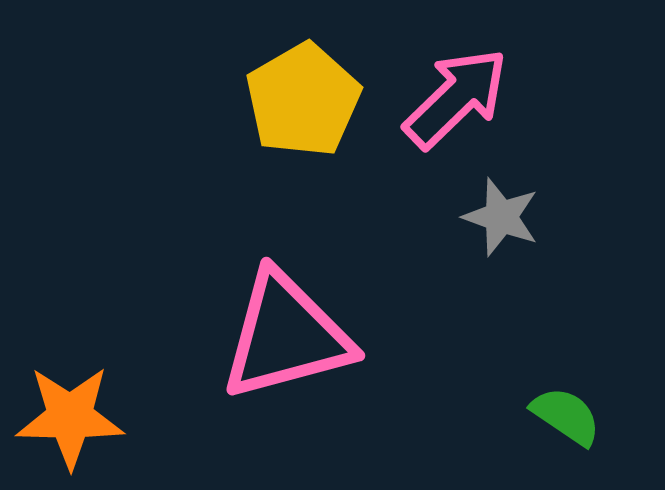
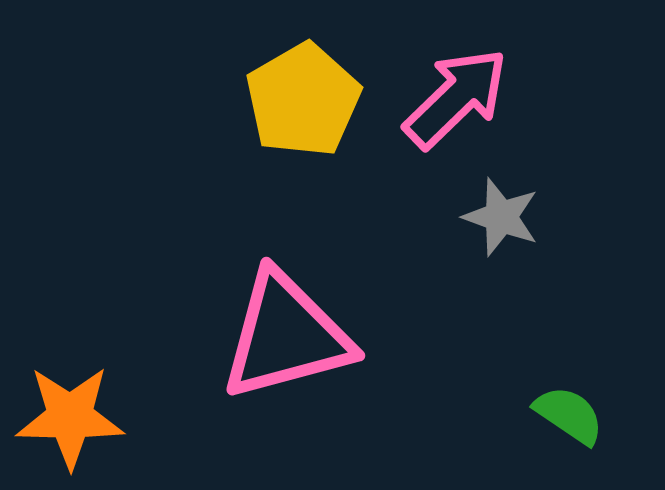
green semicircle: moved 3 px right, 1 px up
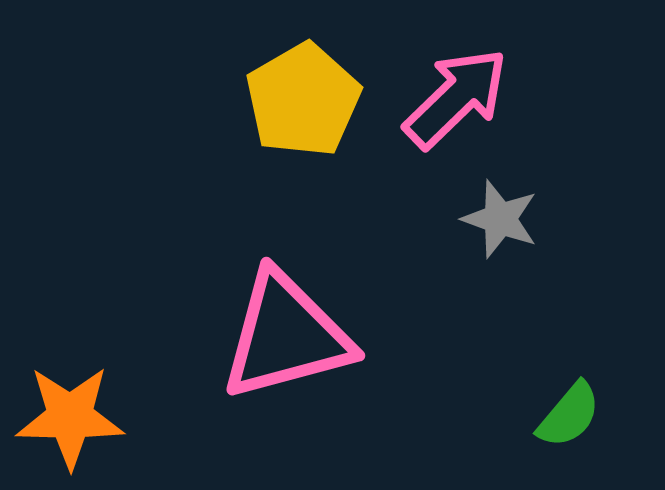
gray star: moved 1 px left, 2 px down
green semicircle: rotated 96 degrees clockwise
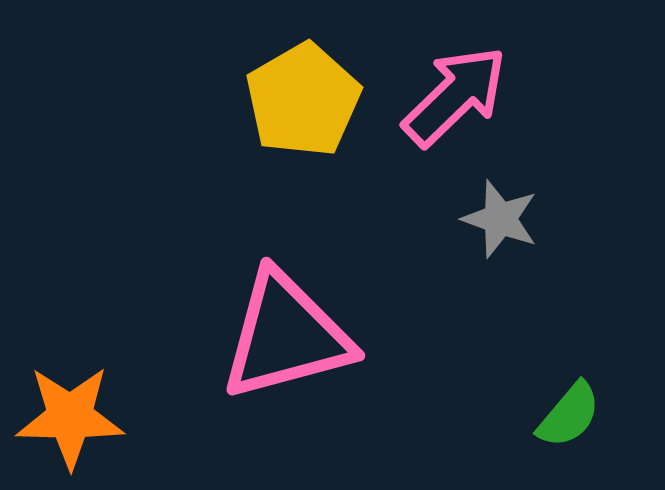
pink arrow: moved 1 px left, 2 px up
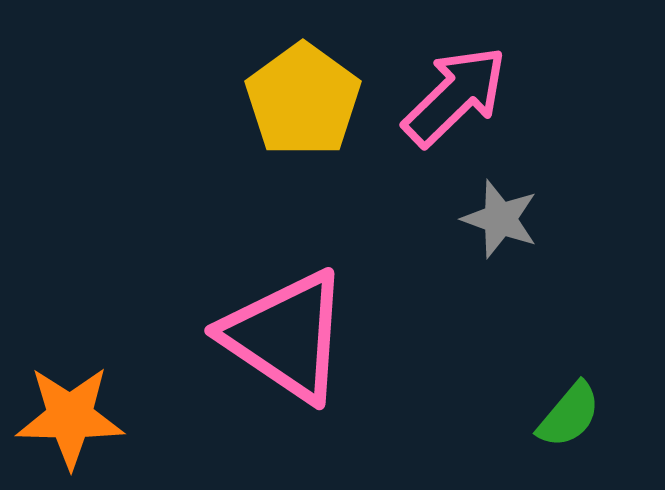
yellow pentagon: rotated 6 degrees counterclockwise
pink triangle: rotated 49 degrees clockwise
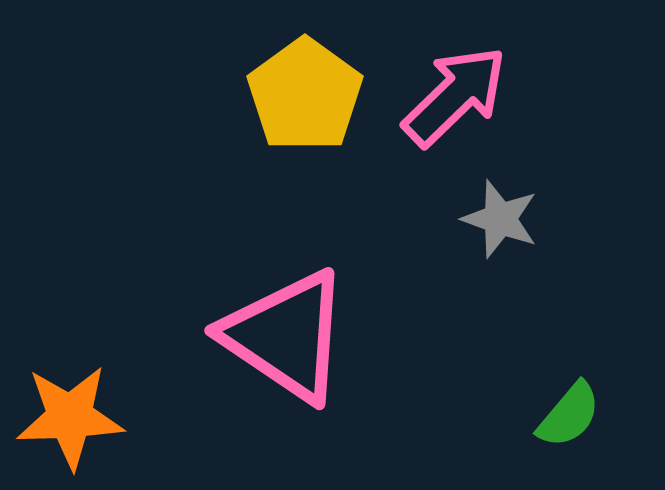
yellow pentagon: moved 2 px right, 5 px up
orange star: rotated 3 degrees counterclockwise
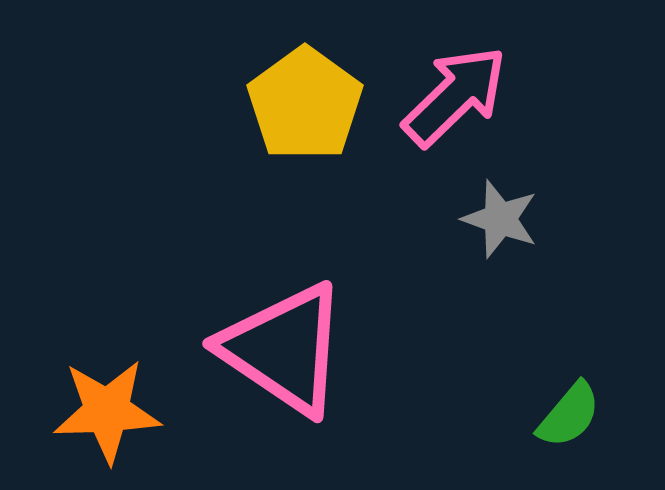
yellow pentagon: moved 9 px down
pink triangle: moved 2 px left, 13 px down
orange star: moved 37 px right, 6 px up
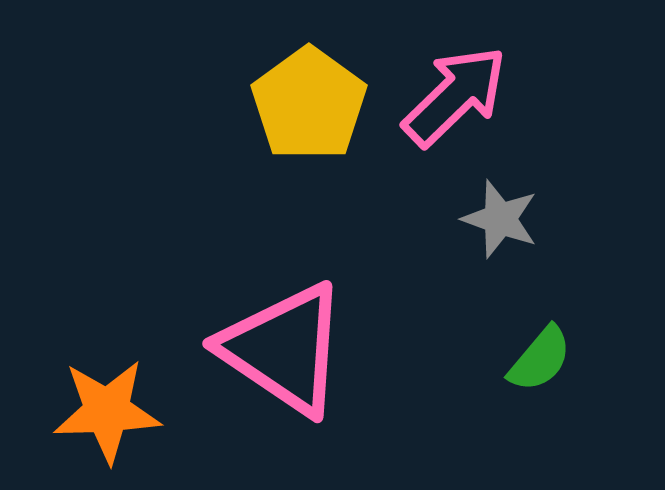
yellow pentagon: moved 4 px right
green semicircle: moved 29 px left, 56 px up
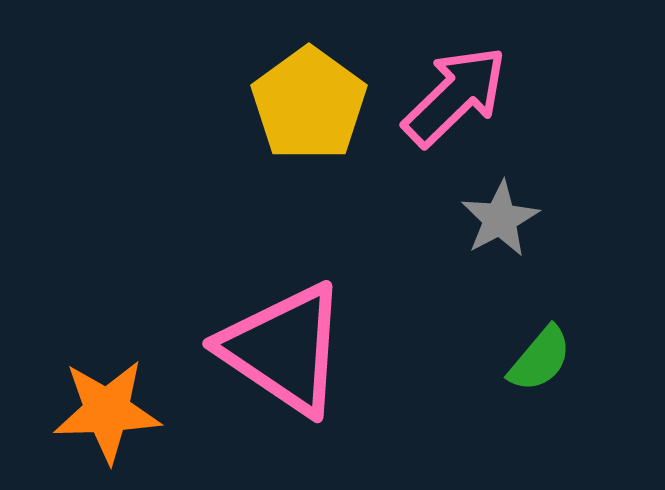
gray star: rotated 24 degrees clockwise
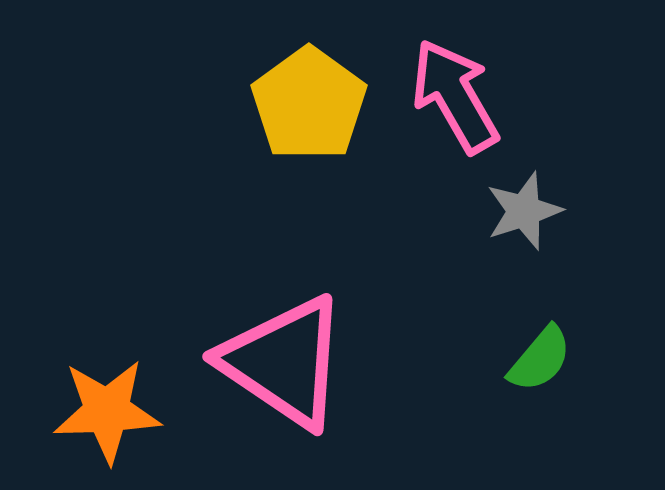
pink arrow: rotated 76 degrees counterclockwise
gray star: moved 24 px right, 8 px up; rotated 10 degrees clockwise
pink triangle: moved 13 px down
